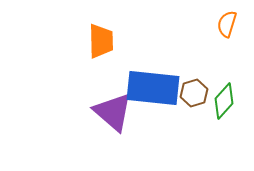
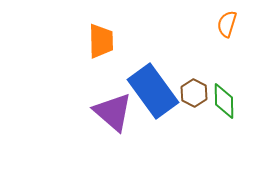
blue rectangle: moved 3 px down; rotated 48 degrees clockwise
brown hexagon: rotated 16 degrees counterclockwise
green diamond: rotated 42 degrees counterclockwise
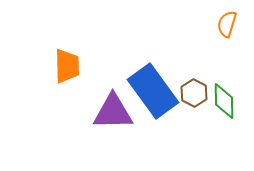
orange trapezoid: moved 34 px left, 25 px down
purple triangle: rotated 42 degrees counterclockwise
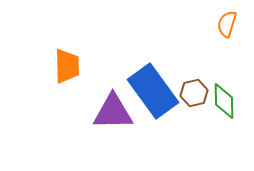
brown hexagon: rotated 20 degrees clockwise
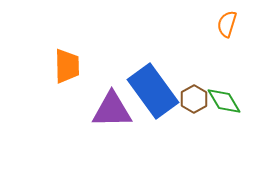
brown hexagon: moved 6 px down; rotated 16 degrees counterclockwise
green diamond: rotated 30 degrees counterclockwise
purple triangle: moved 1 px left, 2 px up
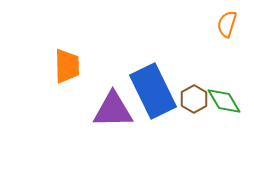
blue rectangle: rotated 10 degrees clockwise
purple triangle: moved 1 px right
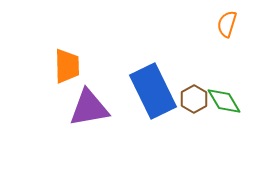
purple triangle: moved 24 px left, 2 px up; rotated 9 degrees counterclockwise
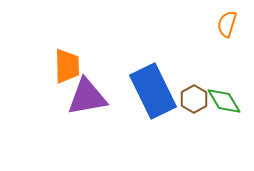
purple triangle: moved 2 px left, 11 px up
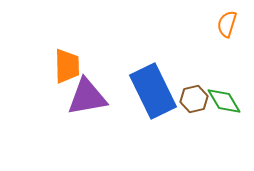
brown hexagon: rotated 16 degrees clockwise
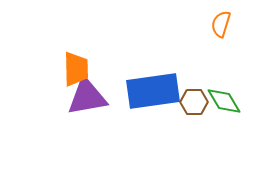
orange semicircle: moved 6 px left
orange trapezoid: moved 9 px right, 3 px down
blue rectangle: rotated 72 degrees counterclockwise
brown hexagon: moved 3 px down; rotated 12 degrees clockwise
